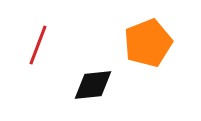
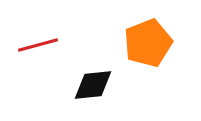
red line: rotated 54 degrees clockwise
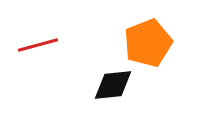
black diamond: moved 20 px right
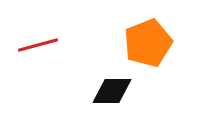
black diamond: moved 1 px left, 6 px down; rotated 6 degrees clockwise
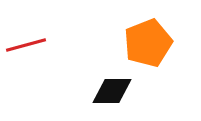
red line: moved 12 px left
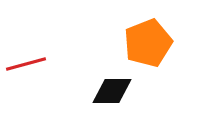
red line: moved 19 px down
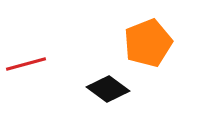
black diamond: moved 4 px left, 2 px up; rotated 36 degrees clockwise
